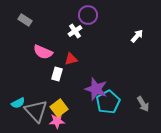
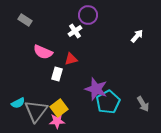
gray triangle: rotated 20 degrees clockwise
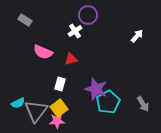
white rectangle: moved 3 px right, 10 px down
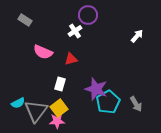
gray arrow: moved 7 px left
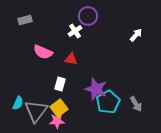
purple circle: moved 1 px down
gray rectangle: rotated 48 degrees counterclockwise
white arrow: moved 1 px left, 1 px up
red triangle: rotated 24 degrees clockwise
cyan semicircle: rotated 40 degrees counterclockwise
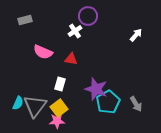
gray triangle: moved 1 px left, 5 px up
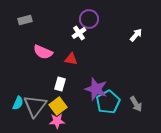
purple circle: moved 1 px right, 3 px down
white cross: moved 4 px right, 2 px down
yellow square: moved 1 px left, 2 px up
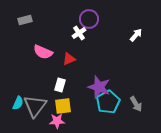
red triangle: moved 2 px left; rotated 32 degrees counterclockwise
white rectangle: moved 1 px down
purple star: moved 3 px right, 2 px up
yellow square: moved 5 px right; rotated 30 degrees clockwise
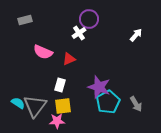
cyan semicircle: rotated 80 degrees counterclockwise
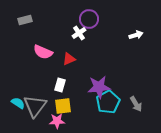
white arrow: rotated 32 degrees clockwise
purple star: rotated 25 degrees counterclockwise
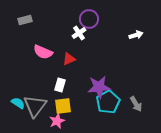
pink star: rotated 21 degrees counterclockwise
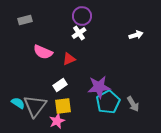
purple circle: moved 7 px left, 3 px up
white rectangle: rotated 40 degrees clockwise
gray arrow: moved 3 px left
